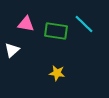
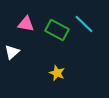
green rectangle: moved 1 px right, 1 px up; rotated 20 degrees clockwise
white triangle: moved 2 px down
yellow star: rotated 14 degrees clockwise
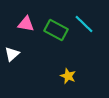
green rectangle: moved 1 px left
white triangle: moved 2 px down
yellow star: moved 11 px right, 3 px down
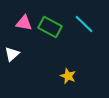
pink triangle: moved 2 px left, 1 px up
green rectangle: moved 6 px left, 3 px up
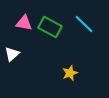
yellow star: moved 2 px right, 3 px up; rotated 28 degrees clockwise
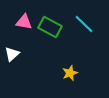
pink triangle: moved 1 px up
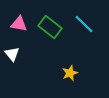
pink triangle: moved 5 px left, 2 px down
green rectangle: rotated 10 degrees clockwise
white triangle: rotated 28 degrees counterclockwise
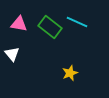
cyan line: moved 7 px left, 2 px up; rotated 20 degrees counterclockwise
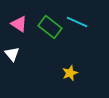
pink triangle: rotated 24 degrees clockwise
